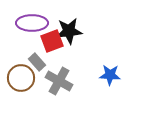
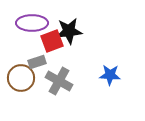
gray rectangle: rotated 66 degrees counterclockwise
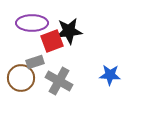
gray rectangle: moved 2 px left
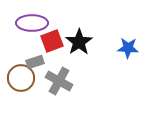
black star: moved 10 px right, 11 px down; rotated 28 degrees counterclockwise
blue star: moved 18 px right, 27 px up
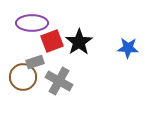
brown circle: moved 2 px right, 1 px up
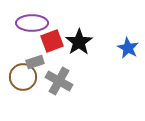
blue star: rotated 25 degrees clockwise
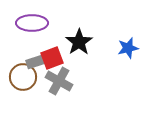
red square: moved 17 px down
blue star: rotated 30 degrees clockwise
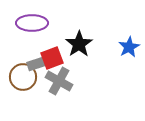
black star: moved 2 px down
blue star: moved 1 px right, 1 px up; rotated 15 degrees counterclockwise
gray rectangle: moved 1 px right, 2 px down
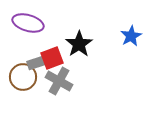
purple ellipse: moved 4 px left; rotated 16 degrees clockwise
blue star: moved 2 px right, 11 px up
gray rectangle: moved 1 px up
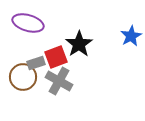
red square: moved 4 px right, 1 px up
